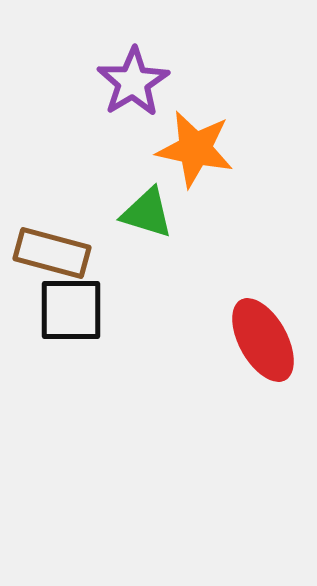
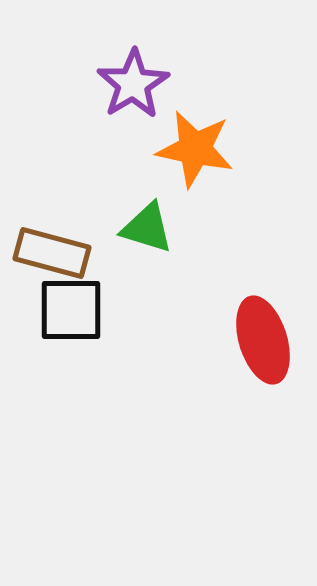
purple star: moved 2 px down
green triangle: moved 15 px down
red ellipse: rotated 12 degrees clockwise
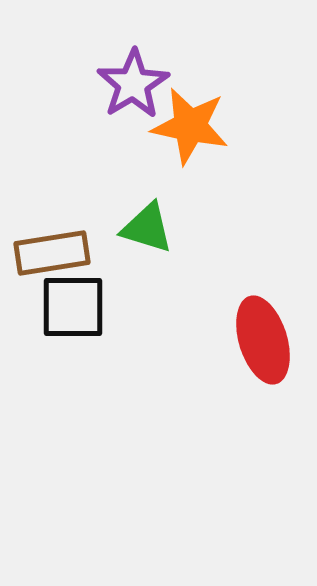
orange star: moved 5 px left, 23 px up
brown rectangle: rotated 24 degrees counterclockwise
black square: moved 2 px right, 3 px up
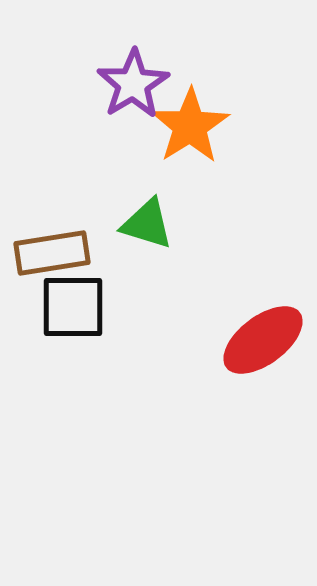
orange star: rotated 28 degrees clockwise
green triangle: moved 4 px up
red ellipse: rotated 70 degrees clockwise
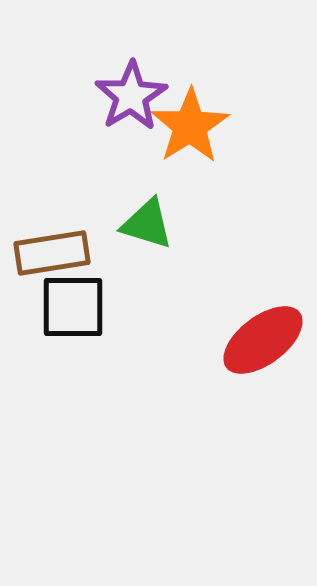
purple star: moved 2 px left, 12 px down
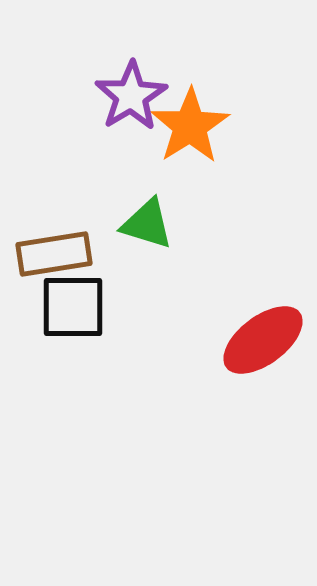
brown rectangle: moved 2 px right, 1 px down
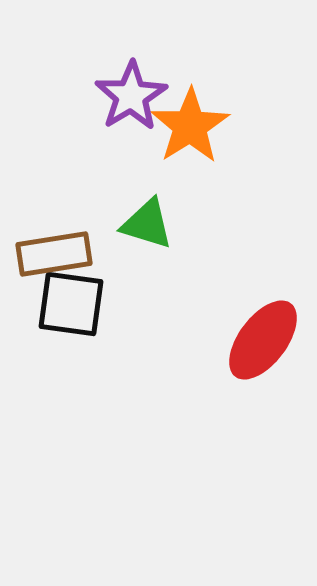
black square: moved 2 px left, 3 px up; rotated 8 degrees clockwise
red ellipse: rotated 16 degrees counterclockwise
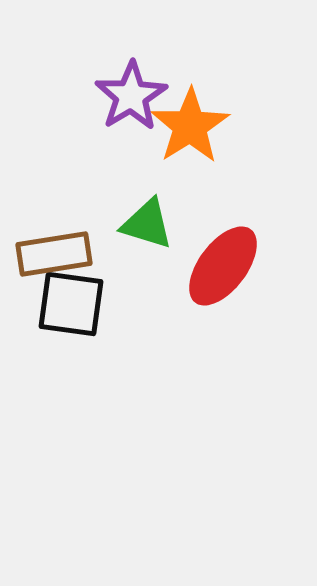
red ellipse: moved 40 px left, 74 px up
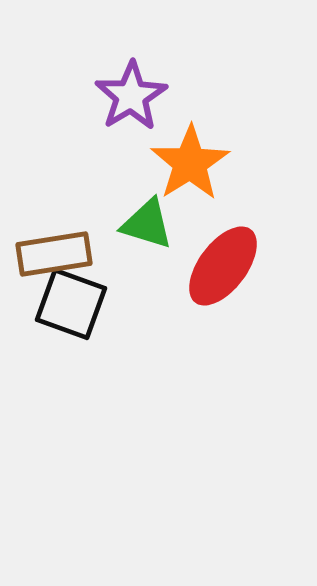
orange star: moved 37 px down
black square: rotated 12 degrees clockwise
